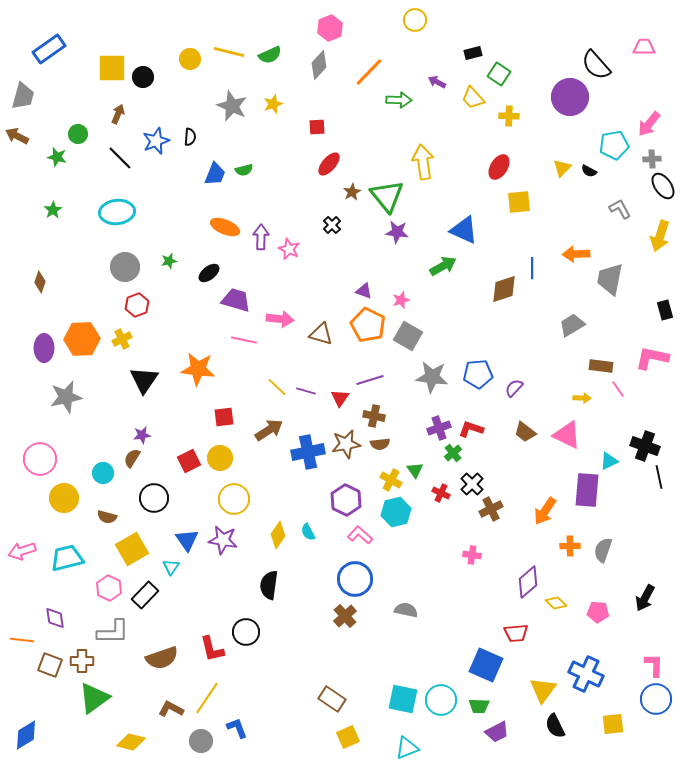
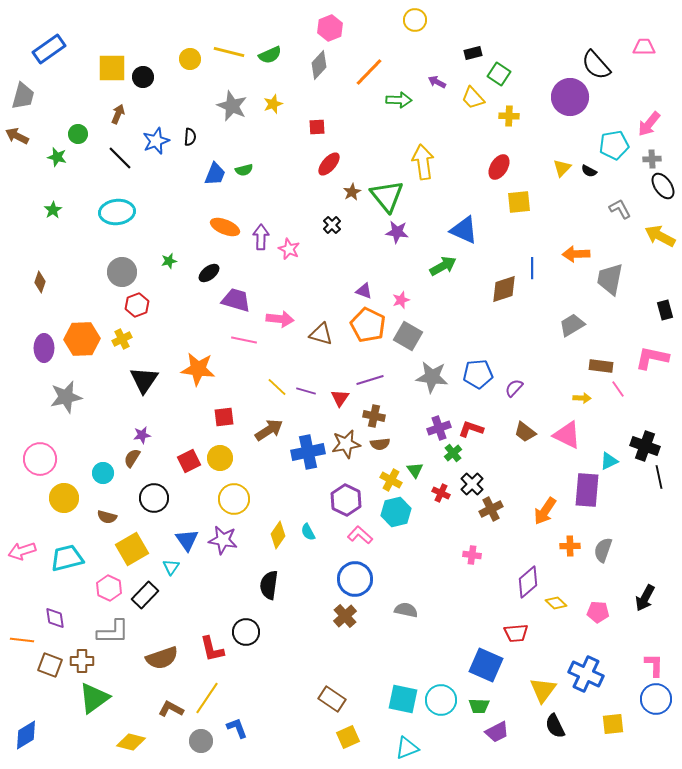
yellow arrow at (660, 236): rotated 100 degrees clockwise
gray circle at (125, 267): moved 3 px left, 5 px down
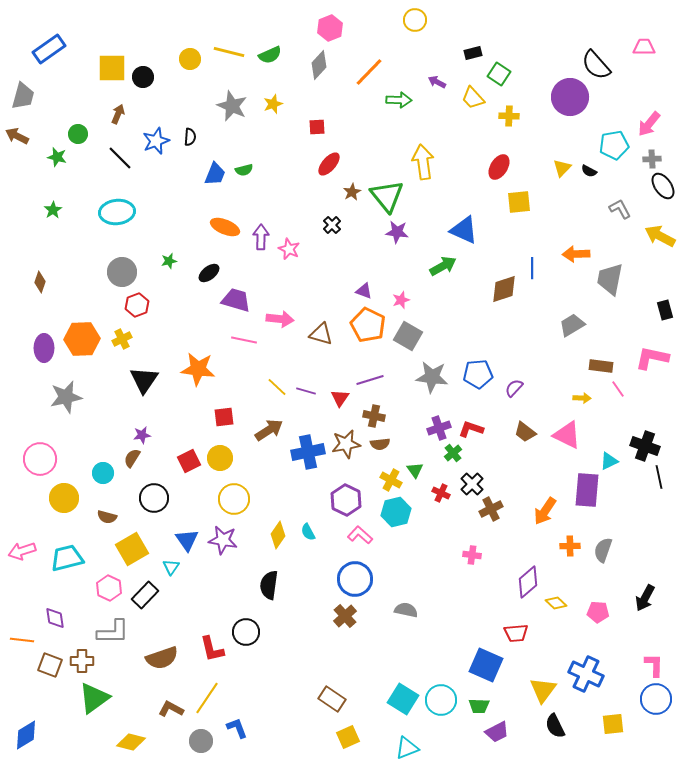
cyan square at (403, 699): rotated 20 degrees clockwise
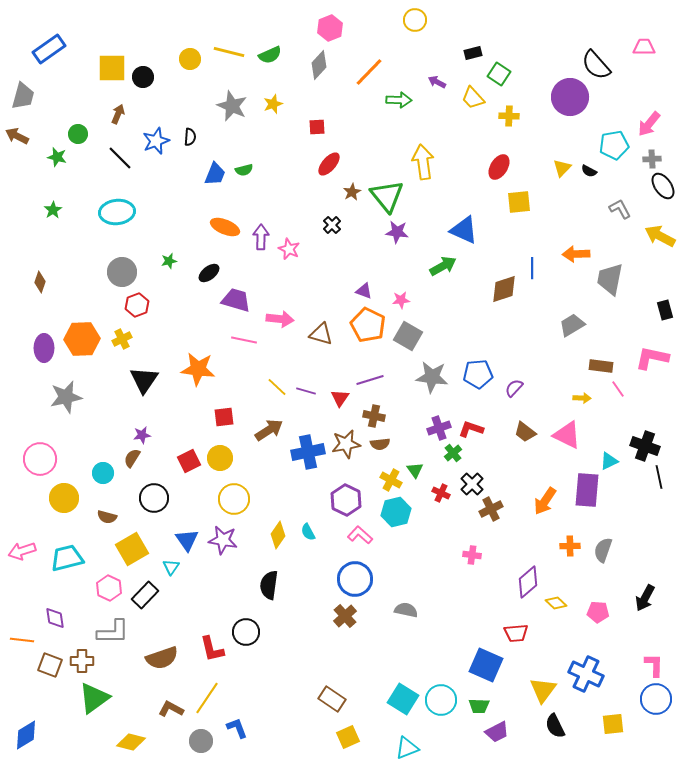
pink star at (401, 300): rotated 12 degrees clockwise
orange arrow at (545, 511): moved 10 px up
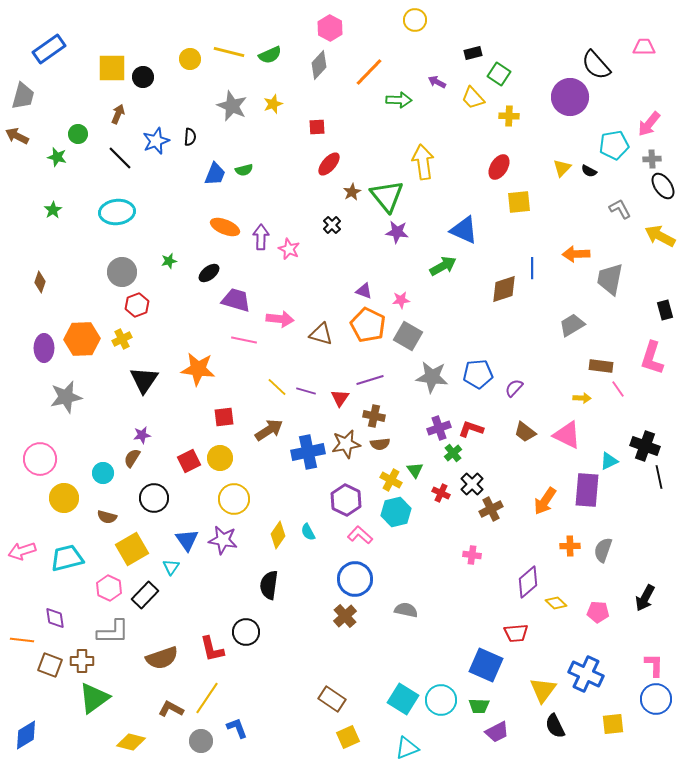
pink hexagon at (330, 28): rotated 10 degrees counterclockwise
pink L-shape at (652, 358): rotated 84 degrees counterclockwise
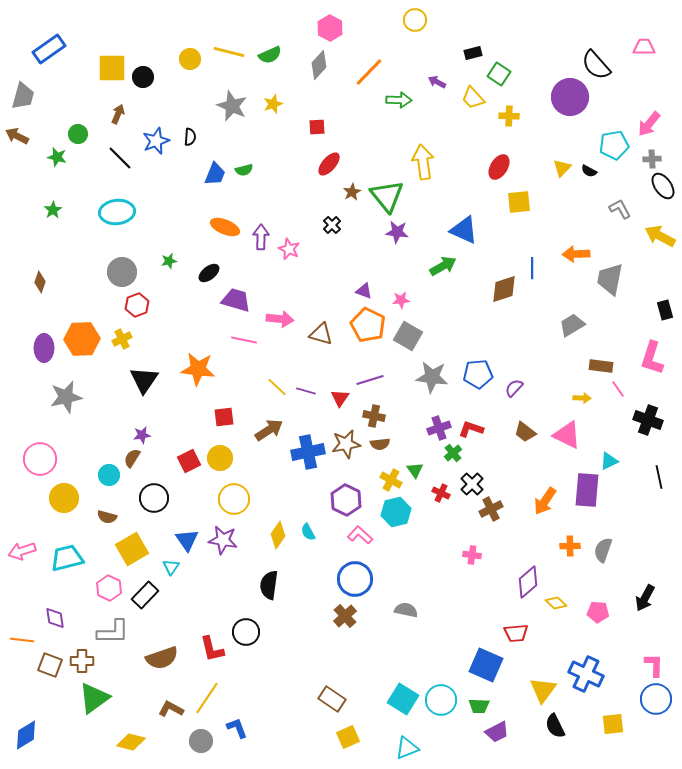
black cross at (645, 446): moved 3 px right, 26 px up
cyan circle at (103, 473): moved 6 px right, 2 px down
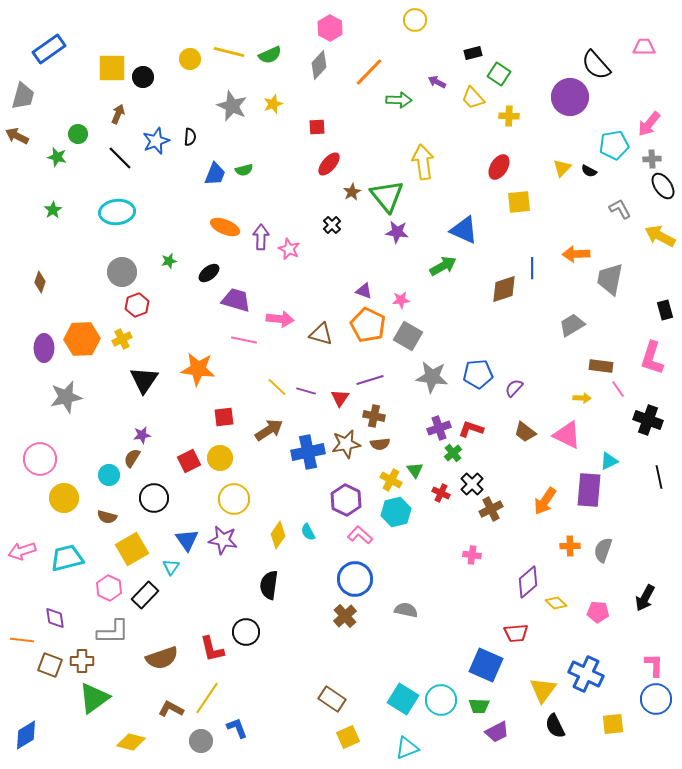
purple rectangle at (587, 490): moved 2 px right
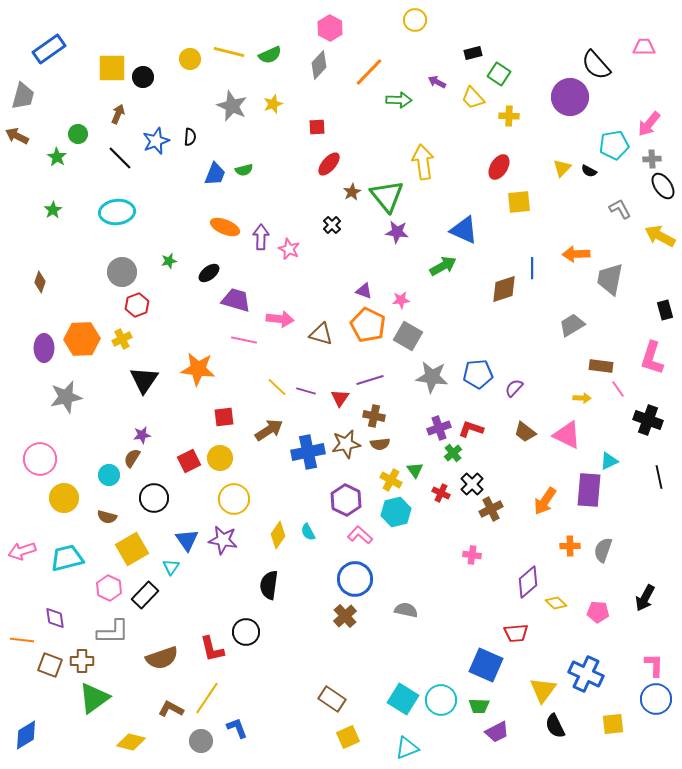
green star at (57, 157): rotated 18 degrees clockwise
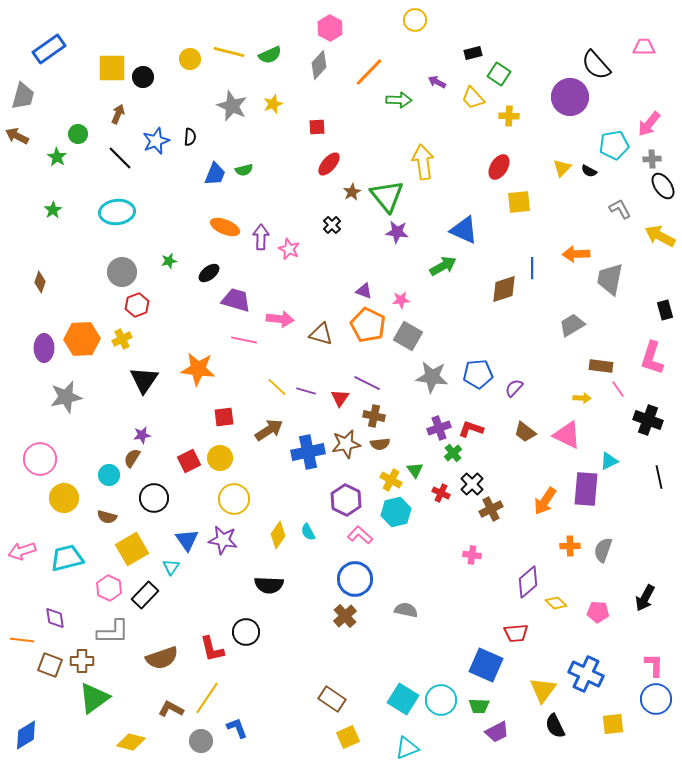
purple line at (370, 380): moved 3 px left, 3 px down; rotated 44 degrees clockwise
purple rectangle at (589, 490): moved 3 px left, 1 px up
black semicircle at (269, 585): rotated 96 degrees counterclockwise
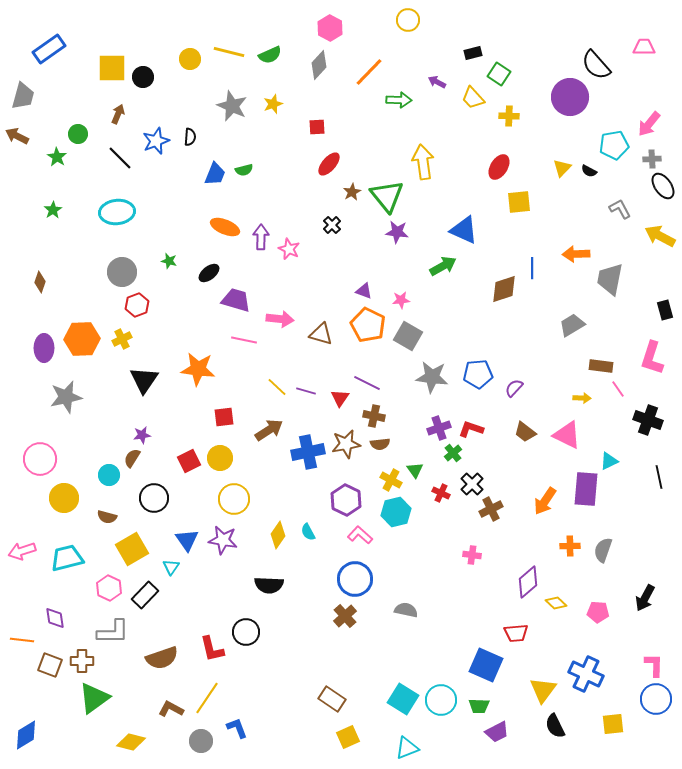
yellow circle at (415, 20): moved 7 px left
green star at (169, 261): rotated 28 degrees clockwise
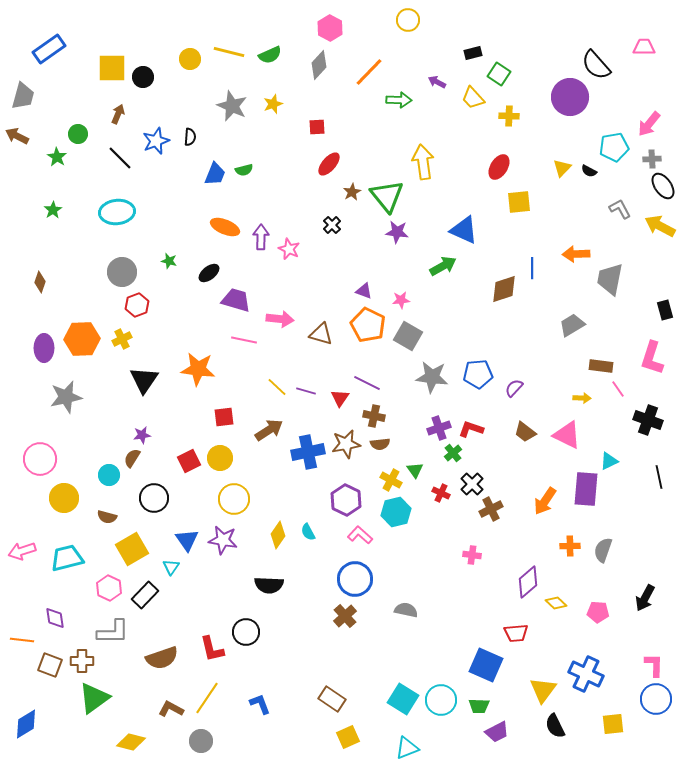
cyan pentagon at (614, 145): moved 2 px down
yellow arrow at (660, 236): moved 10 px up
blue L-shape at (237, 728): moved 23 px right, 24 px up
blue diamond at (26, 735): moved 11 px up
